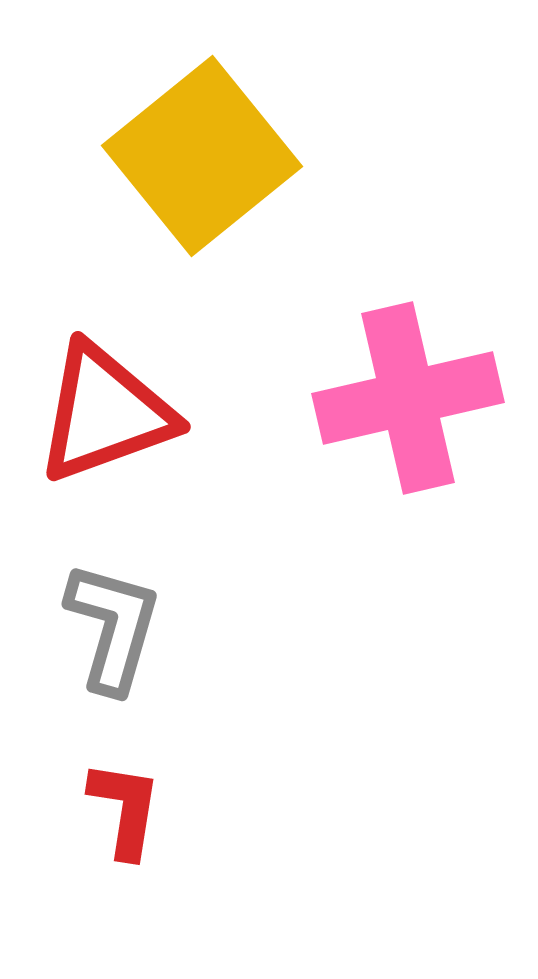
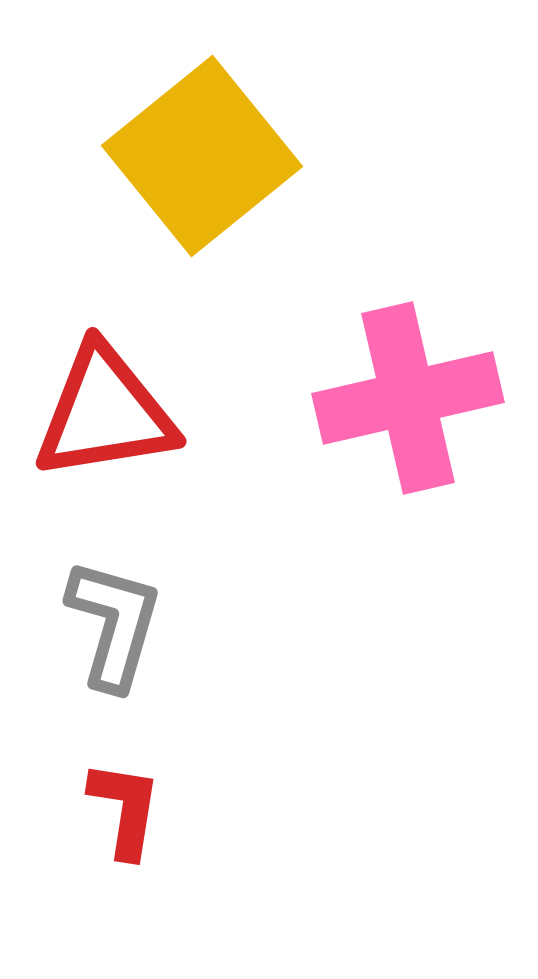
red triangle: rotated 11 degrees clockwise
gray L-shape: moved 1 px right, 3 px up
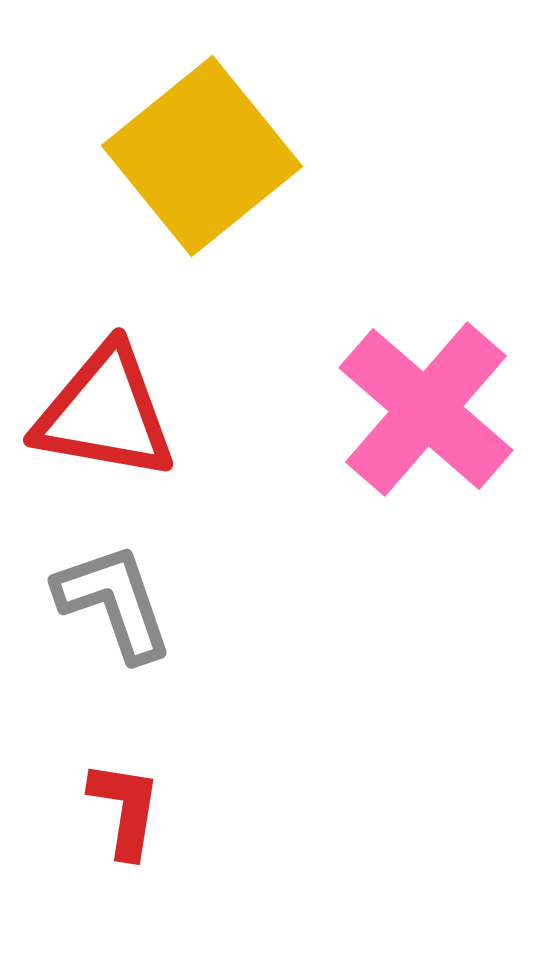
pink cross: moved 18 px right, 11 px down; rotated 36 degrees counterclockwise
red triangle: rotated 19 degrees clockwise
gray L-shape: moved 22 px up; rotated 35 degrees counterclockwise
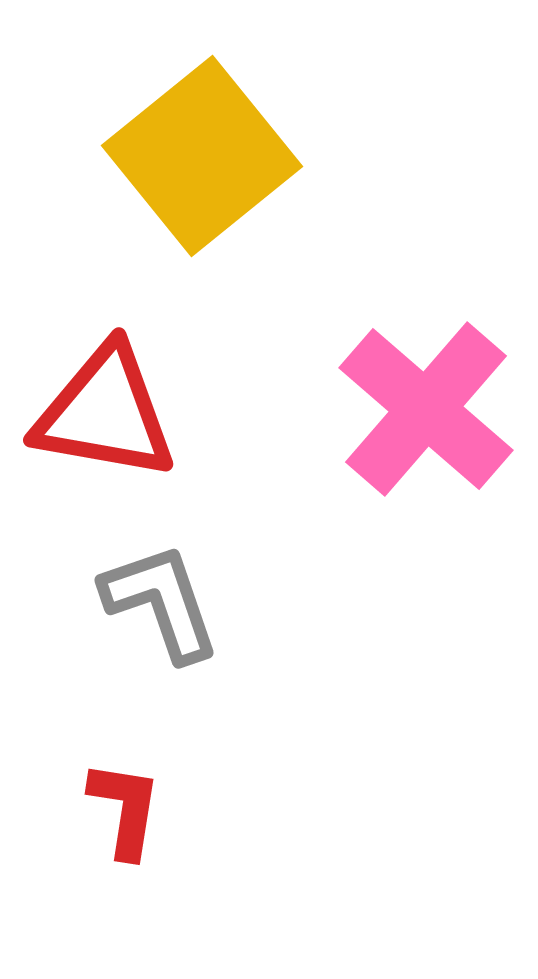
gray L-shape: moved 47 px right
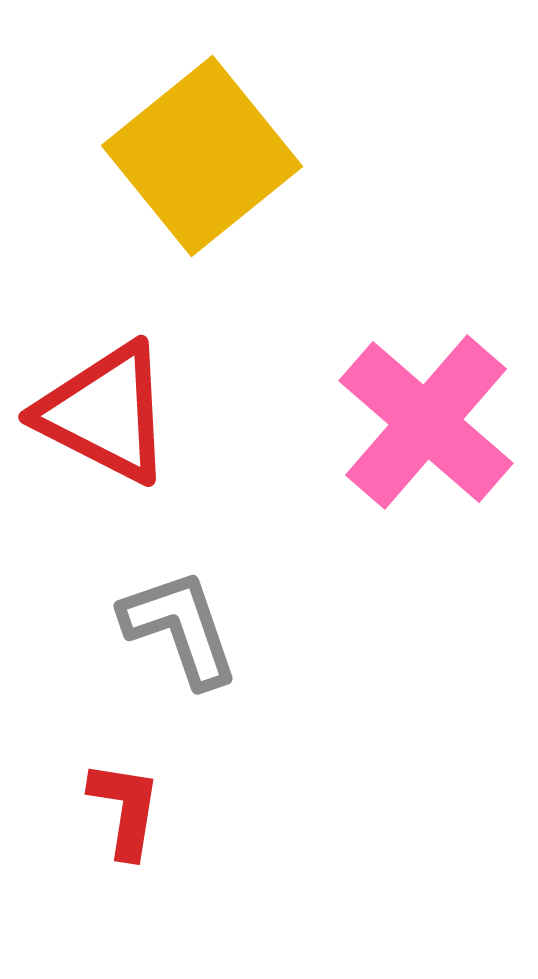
pink cross: moved 13 px down
red triangle: rotated 17 degrees clockwise
gray L-shape: moved 19 px right, 26 px down
